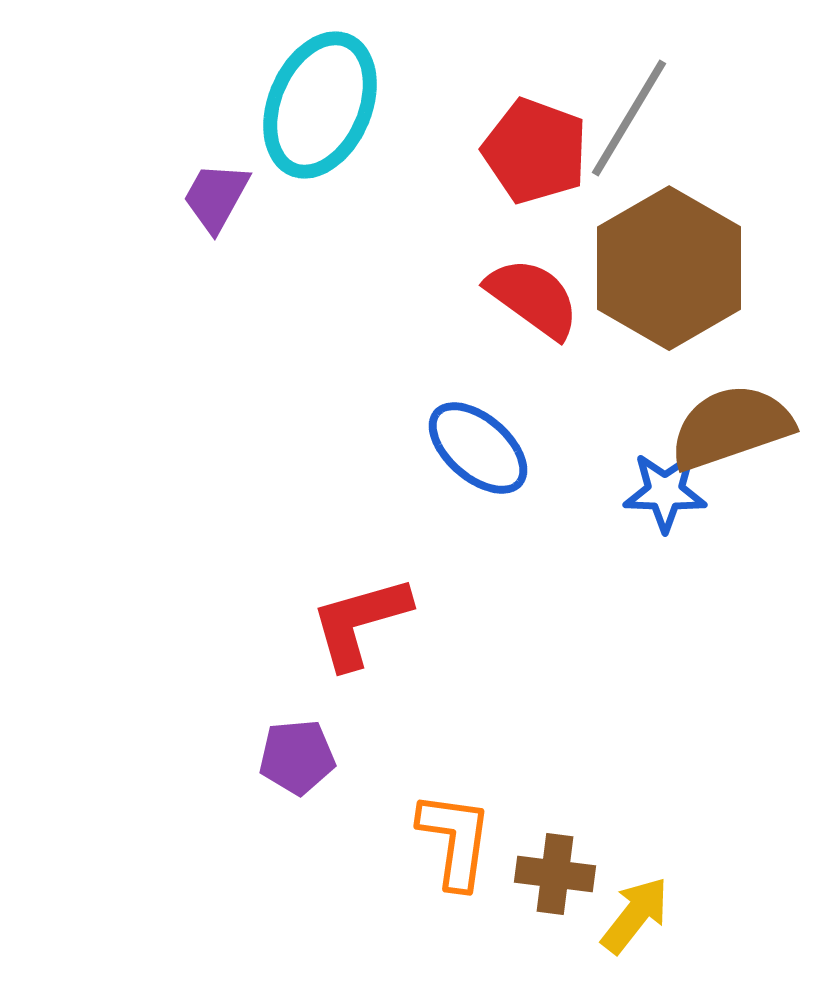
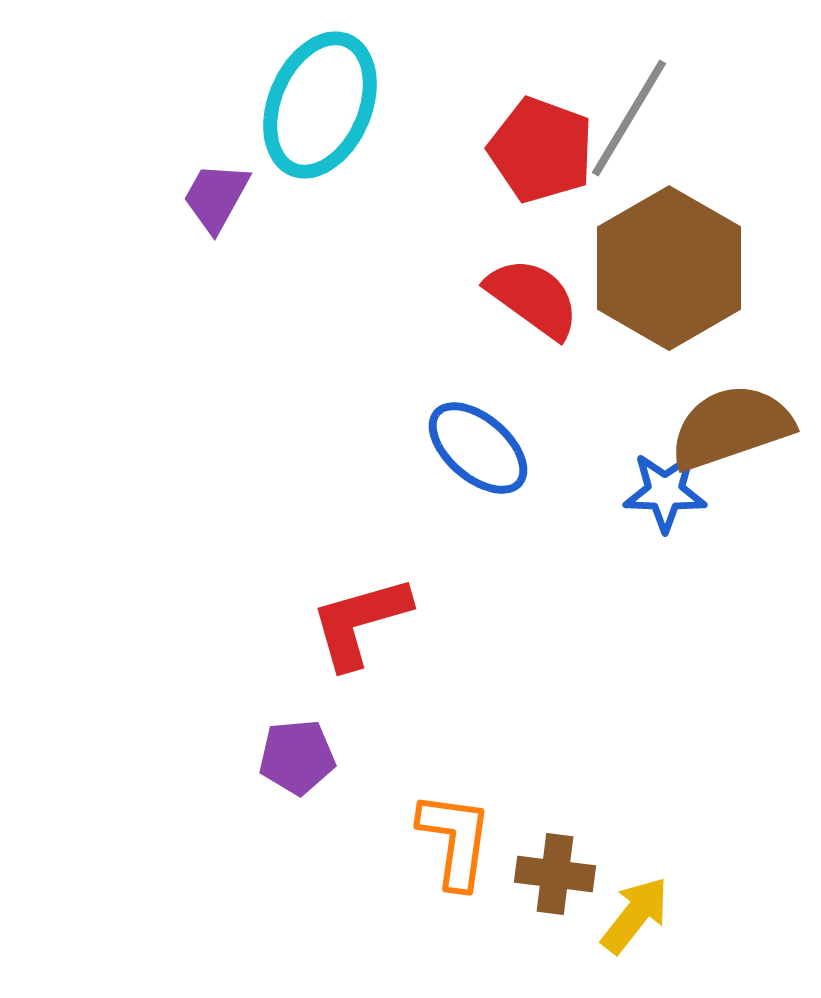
red pentagon: moved 6 px right, 1 px up
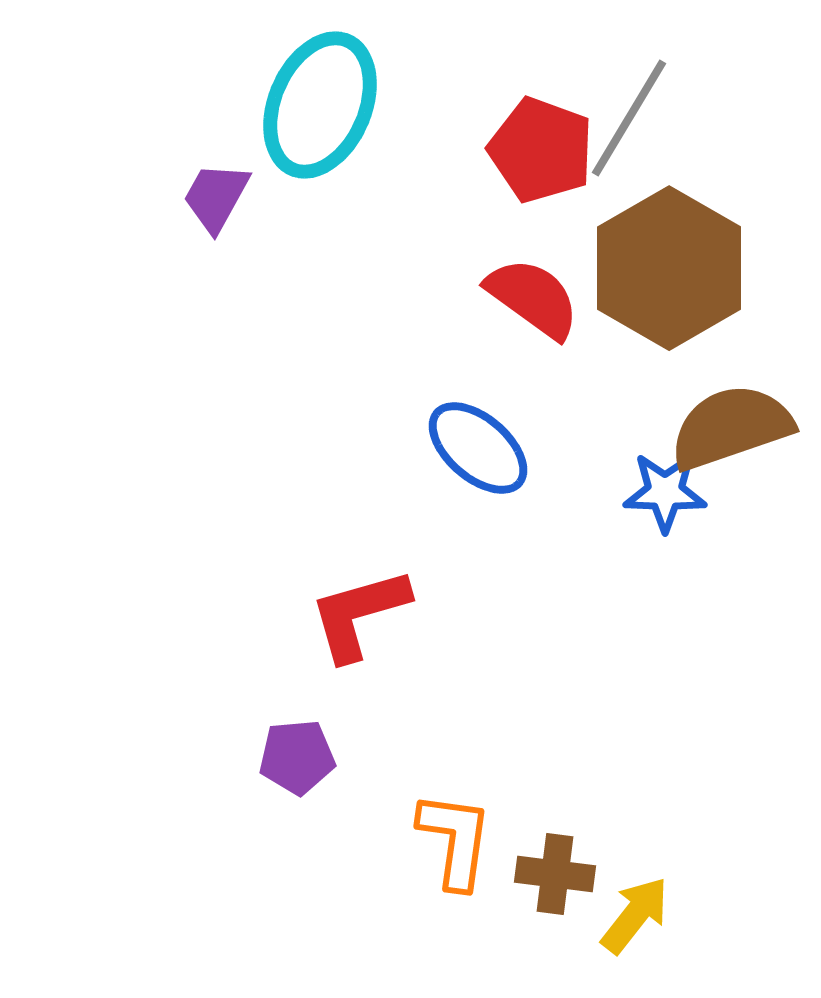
red L-shape: moved 1 px left, 8 px up
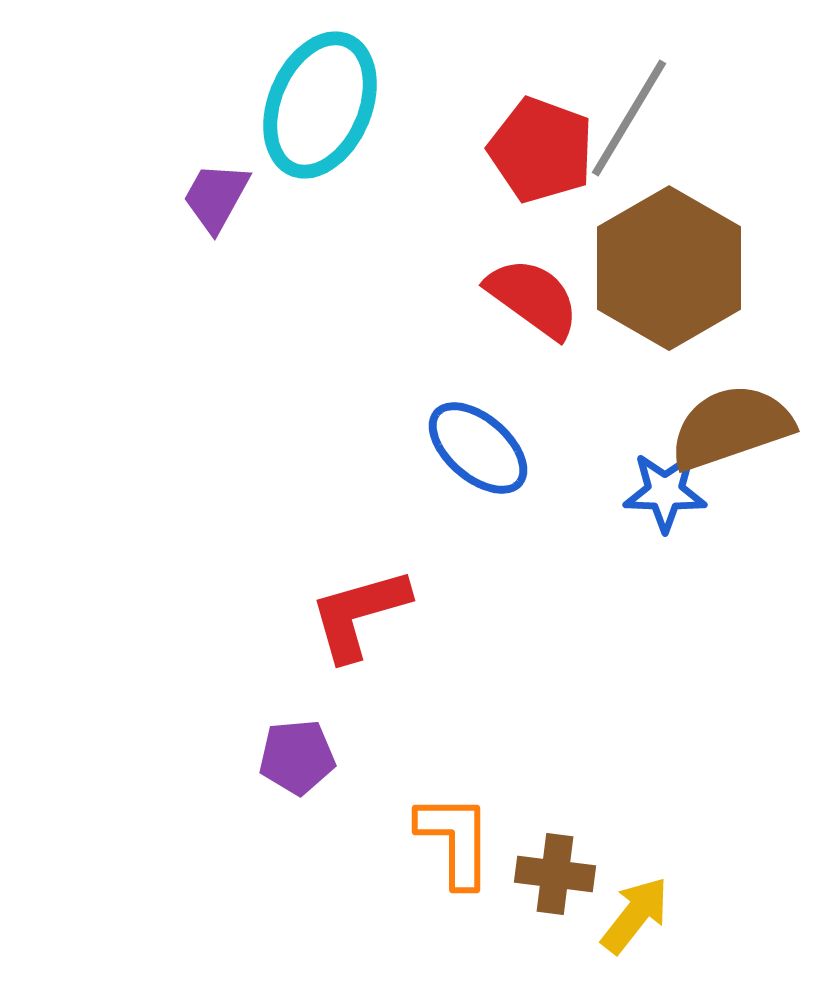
orange L-shape: rotated 8 degrees counterclockwise
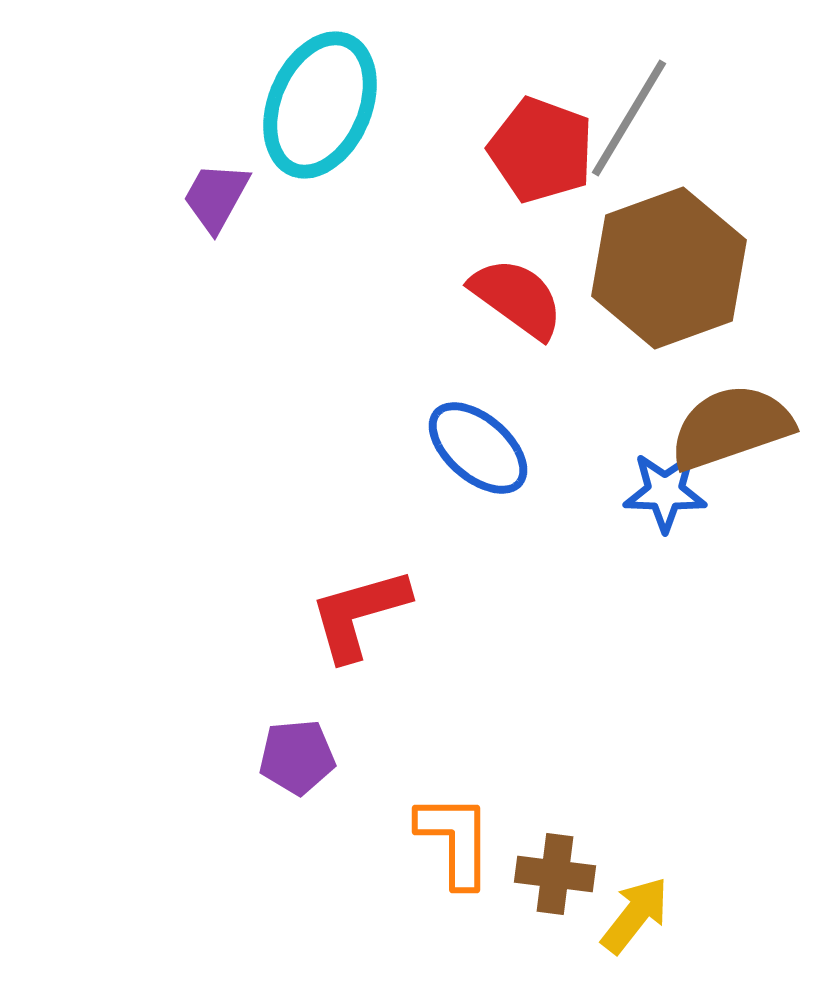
brown hexagon: rotated 10 degrees clockwise
red semicircle: moved 16 px left
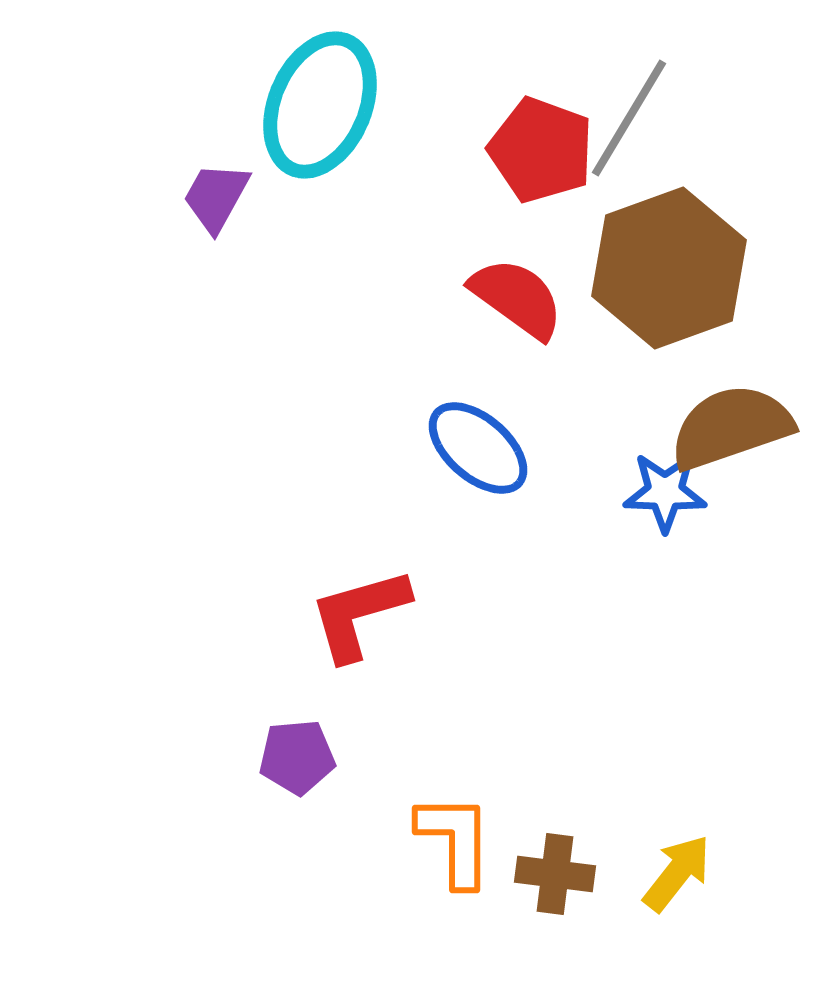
yellow arrow: moved 42 px right, 42 px up
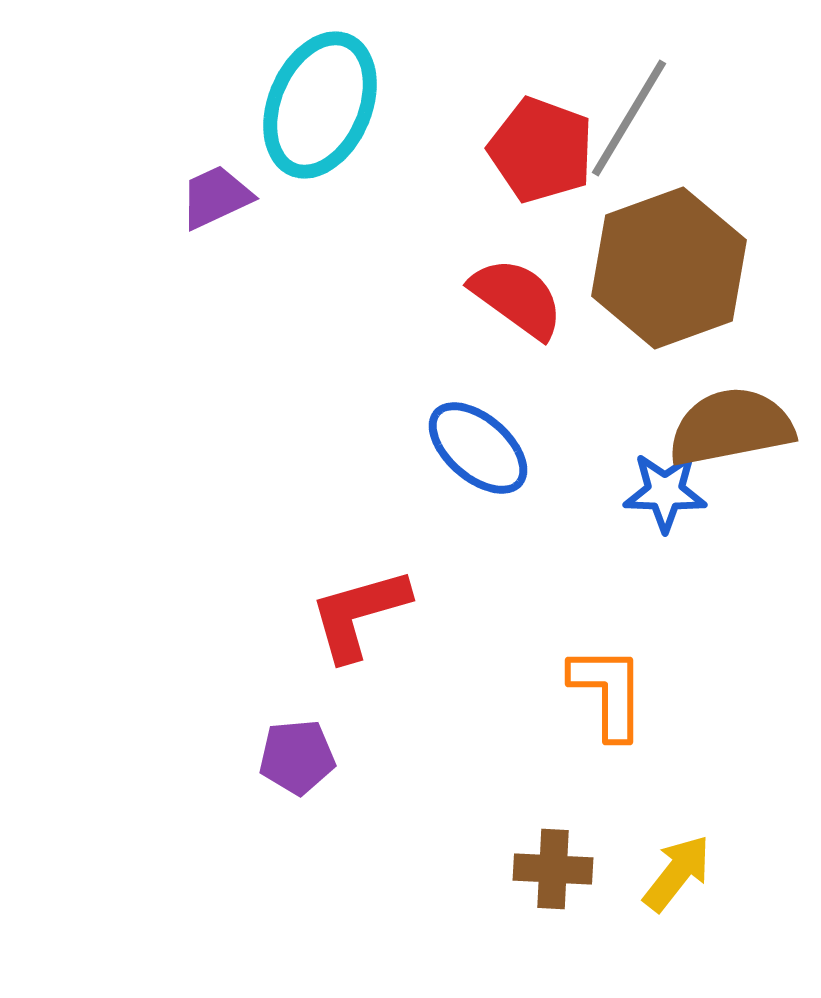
purple trapezoid: rotated 36 degrees clockwise
brown semicircle: rotated 8 degrees clockwise
orange L-shape: moved 153 px right, 148 px up
brown cross: moved 2 px left, 5 px up; rotated 4 degrees counterclockwise
